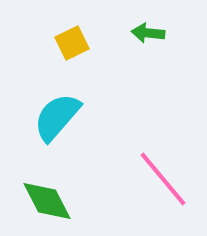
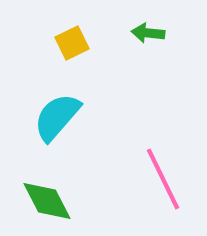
pink line: rotated 14 degrees clockwise
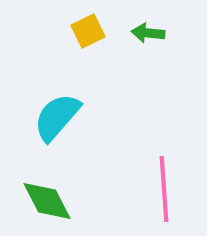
yellow square: moved 16 px right, 12 px up
pink line: moved 1 px right, 10 px down; rotated 22 degrees clockwise
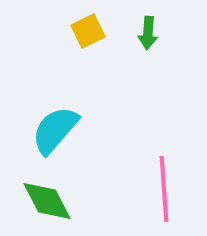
green arrow: rotated 92 degrees counterclockwise
cyan semicircle: moved 2 px left, 13 px down
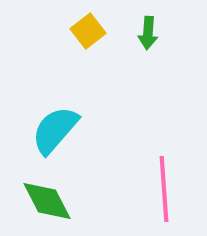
yellow square: rotated 12 degrees counterclockwise
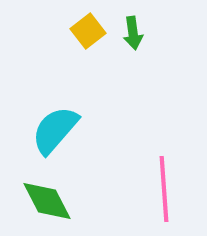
green arrow: moved 15 px left; rotated 12 degrees counterclockwise
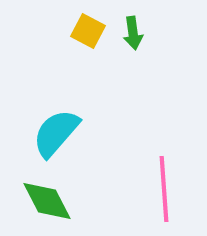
yellow square: rotated 24 degrees counterclockwise
cyan semicircle: moved 1 px right, 3 px down
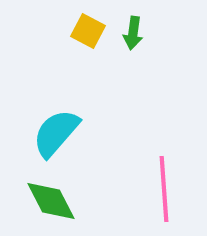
green arrow: rotated 16 degrees clockwise
green diamond: moved 4 px right
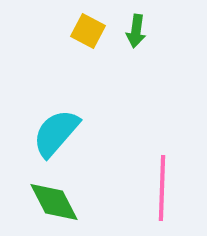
green arrow: moved 3 px right, 2 px up
pink line: moved 2 px left, 1 px up; rotated 6 degrees clockwise
green diamond: moved 3 px right, 1 px down
